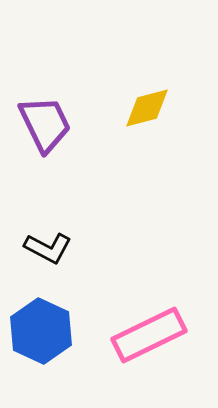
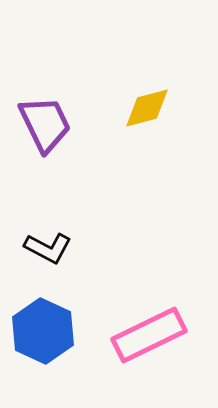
blue hexagon: moved 2 px right
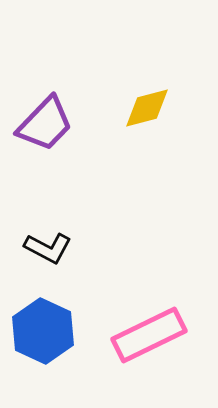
purple trapezoid: rotated 70 degrees clockwise
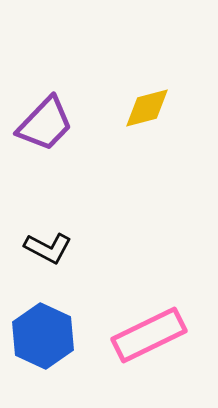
blue hexagon: moved 5 px down
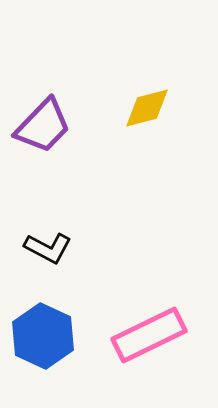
purple trapezoid: moved 2 px left, 2 px down
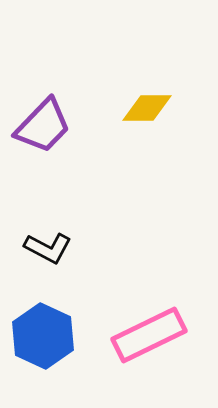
yellow diamond: rotated 15 degrees clockwise
